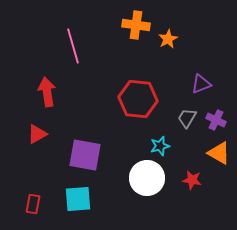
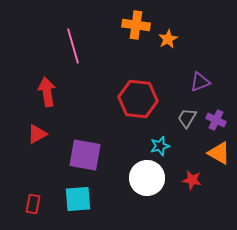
purple triangle: moved 1 px left, 2 px up
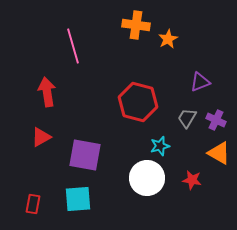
red hexagon: moved 3 px down; rotated 9 degrees clockwise
red triangle: moved 4 px right, 3 px down
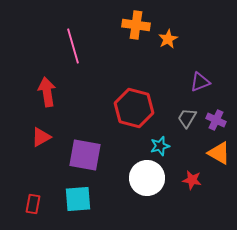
red hexagon: moved 4 px left, 6 px down
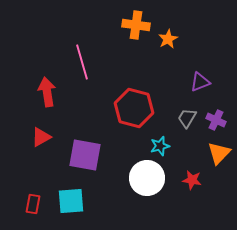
pink line: moved 9 px right, 16 px down
orange triangle: rotated 45 degrees clockwise
cyan square: moved 7 px left, 2 px down
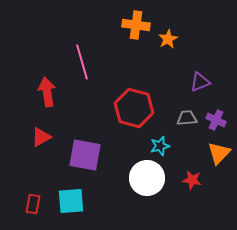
gray trapezoid: rotated 55 degrees clockwise
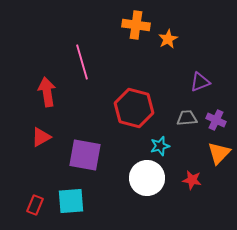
red rectangle: moved 2 px right, 1 px down; rotated 12 degrees clockwise
